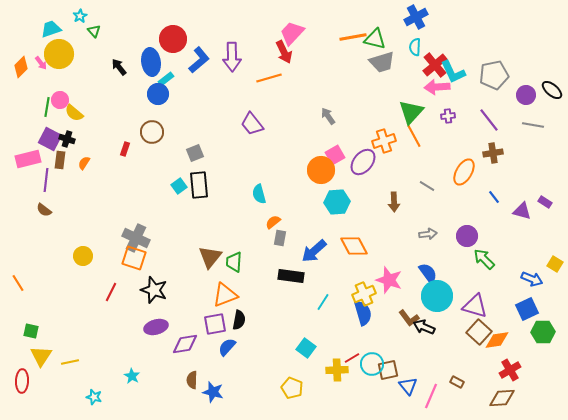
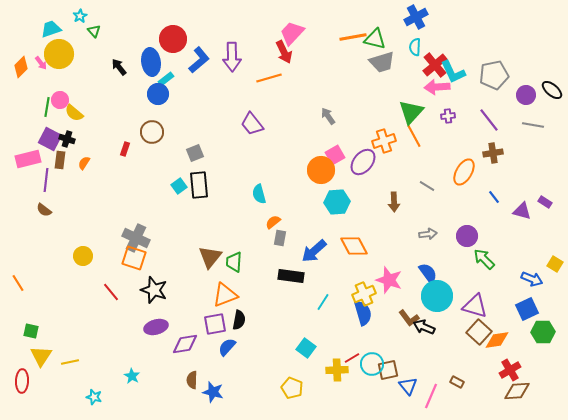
red line at (111, 292): rotated 66 degrees counterclockwise
brown diamond at (502, 398): moved 15 px right, 7 px up
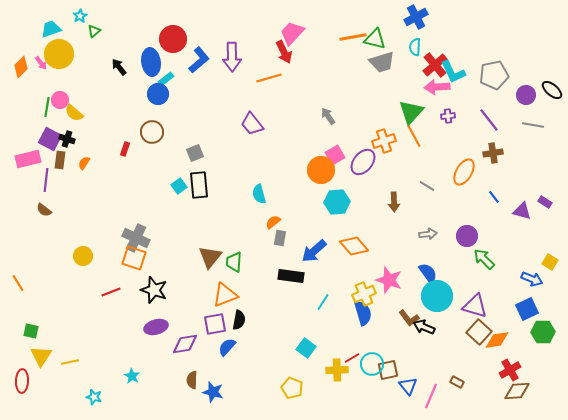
green triangle at (94, 31): rotated 32 degrees clockwise
orange diamond at (354, 246): rotated 12 degrees counterclockwise
yellow square at (555, 264): moved 5 px left, 2 px up
red line at (111, 292): rotated 72 degrees counterclockwise
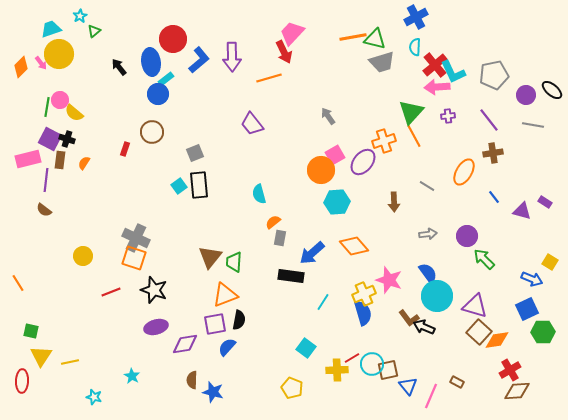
blue arrow at (314, 251): moved 2 px left, 2 px down
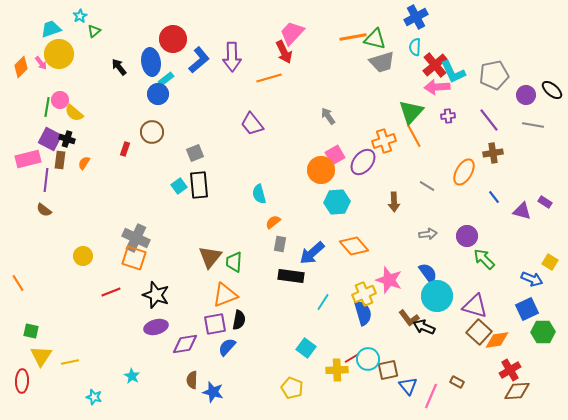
gray rectangle at (280, 238): moved 6 px down
black star at (154, 290): moved 2 px right, 5 px down
cyan circle at (372, 364): moved 4 px left, 5 px up
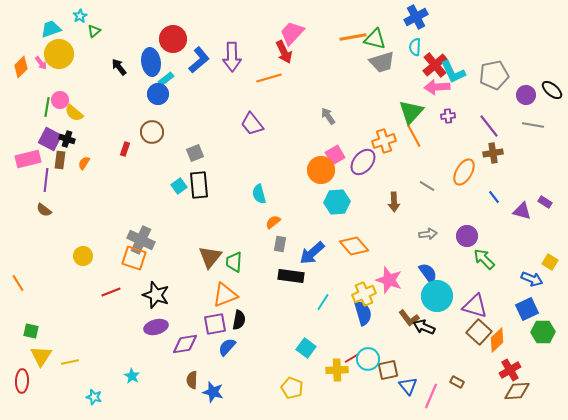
purple line at (489, 120): moved 6 px down
gray cross at (136, 238): moved 5 px right, 2 px down
orange diamond at (497, 340): rotated 35 degrees counterclockwise
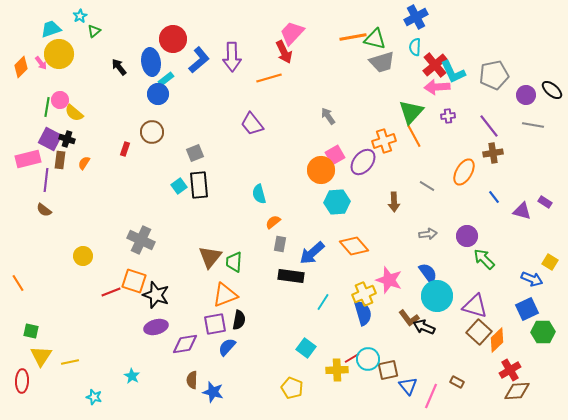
orange square at (134, 258): moved 23 px down
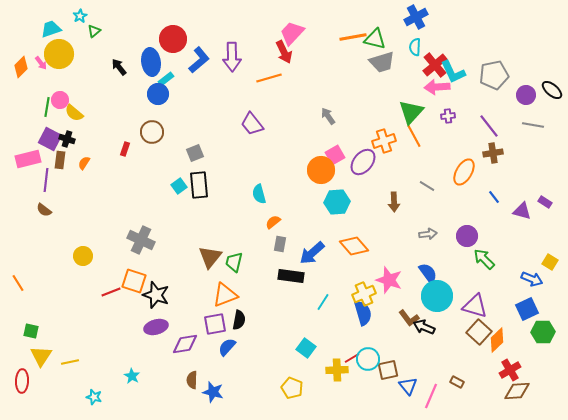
green trapezoid at (234, 262): rotated 10 degrees clockwise
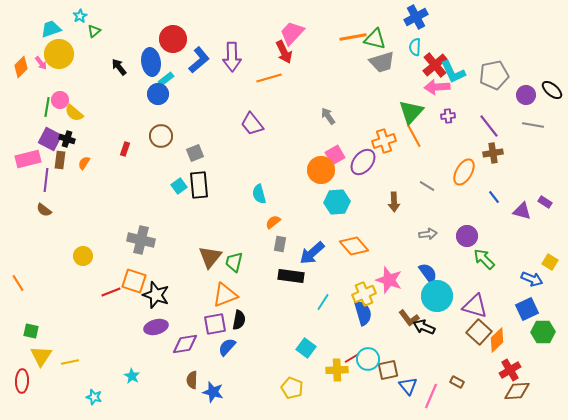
brown circle at (152, 132): moved 9 px right, 4 px down
gray cross at (141, 240): rotated 12 degrees counterclockwise
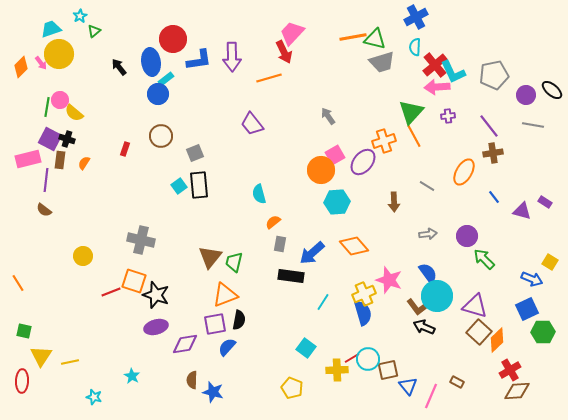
blue L-shape at (199, 60): rotated 32 degrees clockwise
brown L-shape at (409, 318): moved 8 px right, 11 px up
green square at (31, 331): moved 7 px left
